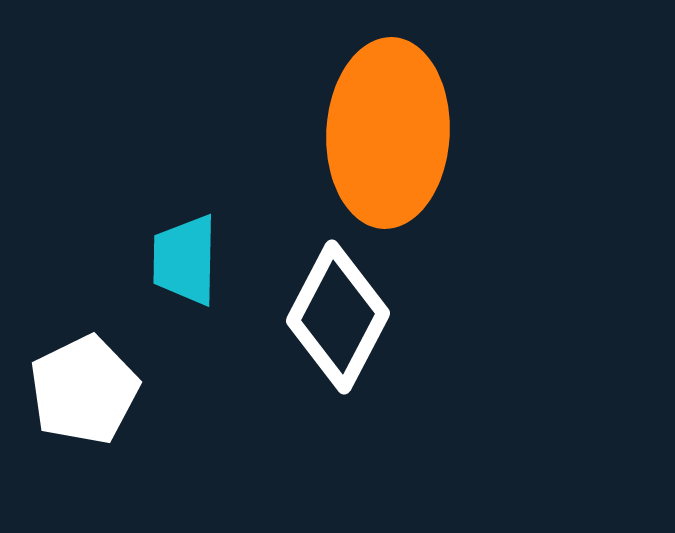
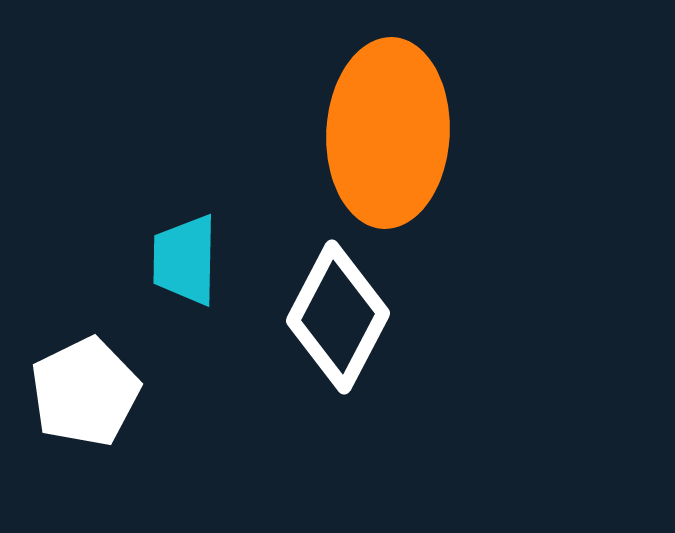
white pentagon: moved 1 px right, 2 px down
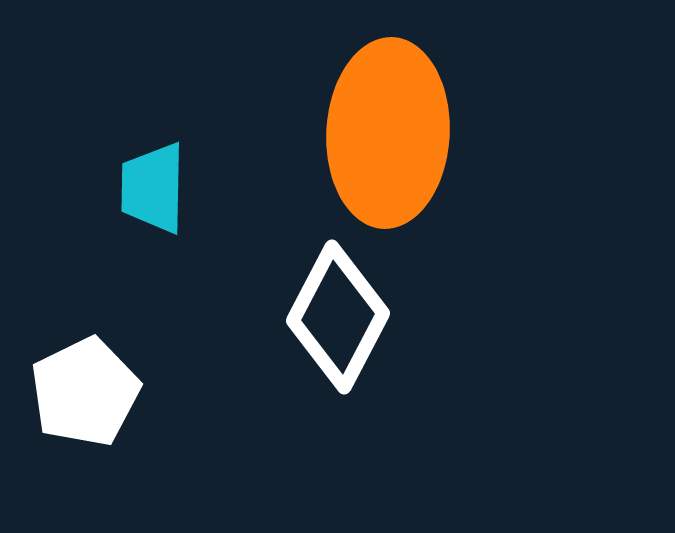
cyan trapezoid: moved 32 px left, 72 px up
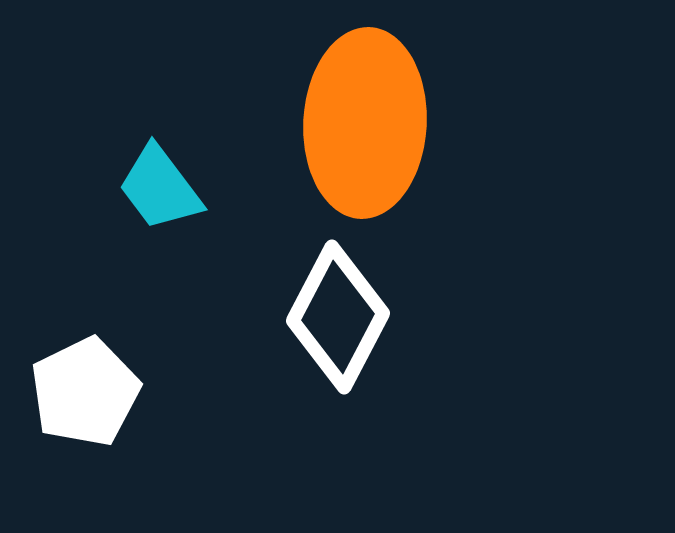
orange ellipse: moved 23 px left, 10 px up
cyan trapezoid: moved 7 px right; rotated 38 degrees counterclockwise
